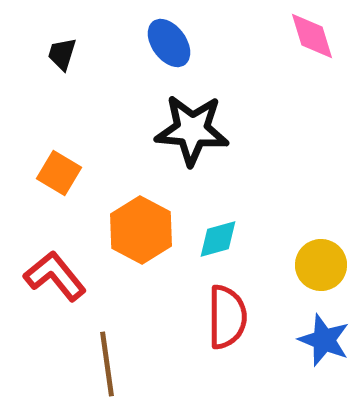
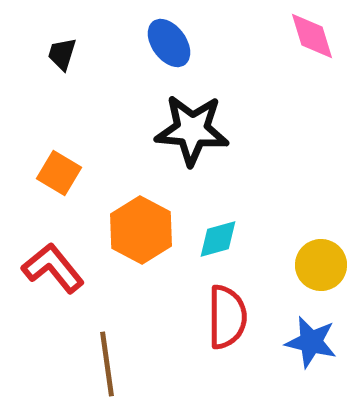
red L-shape: moved 2 px left, 8 px up
blue star: moved 13 px left, 2 px down; rotated 8 degrees counterclockwise
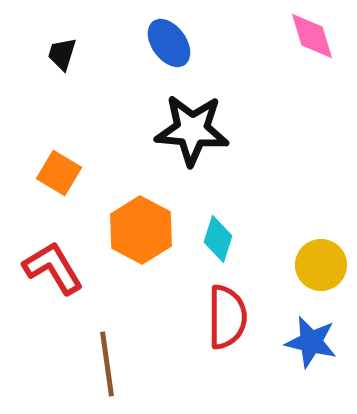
cyan diamond: rotated 57 degrees counterclockwise
red L-shape: rotated 8 degrees clockwise
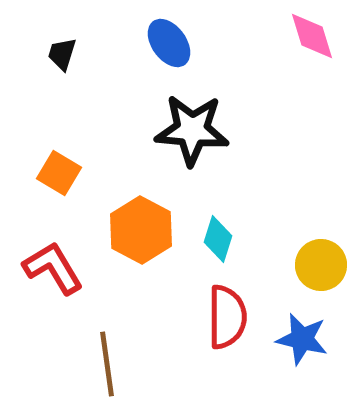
blue star: moved 9 px left, 3 px up
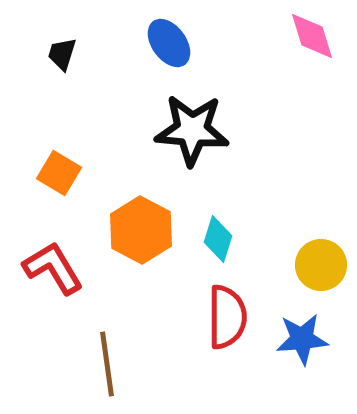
blue star: rotated 18 degrees counterclockwise
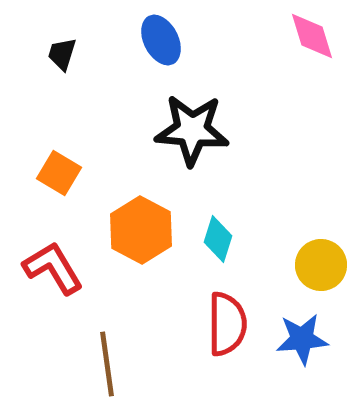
blue ellipse: moved 8 px left, 3 px up; rotated 9 degrees clockwise
red semicircle: moved 7 px down
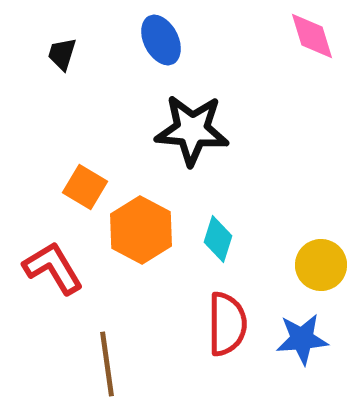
orange square: moved 26 px right, 14 px down
